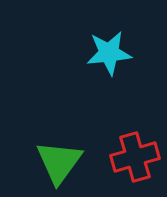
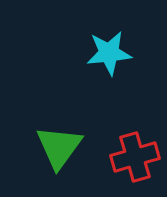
green triangle: moved 15 px up
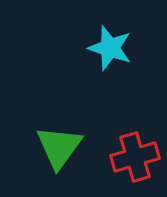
cyan star: moved 1 px right, 5 px up; rotated 24 degrees clockwise
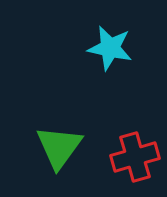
cyan star: rotated 6 degrees counterclockwise
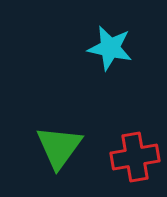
red cross: rotated 6 degrees clockwise
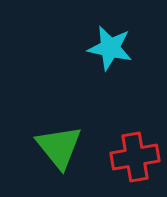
green triangle: rotated 15 degrees counterclockwise
